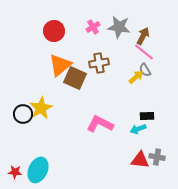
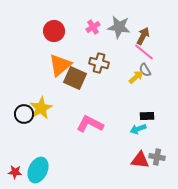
brown cross: rotated 24 degrees clockwise
black circle: moved 1 px right
pink L-shape: moved 10 px left
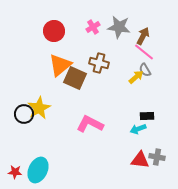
yellow star: moved 2 px left
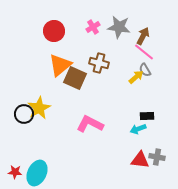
cyan ellipse: moved 1 px left, 3 px down
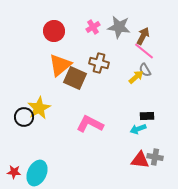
pink line: moved 1 px up
black circle: moved 3 px down
gray cross: moved 2 px left
red star: moved 1 px left
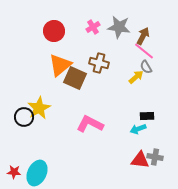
gray semicircle: moved 1 px right, 3 px up
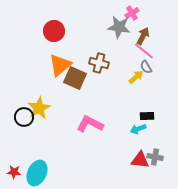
pink cross: moved 39 px right, 14 px up
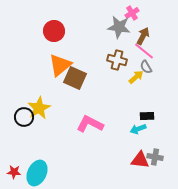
brown cross: moved 18 px right, 3 px up
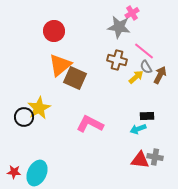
brown arrow: moved 17 px right, 39 px down
